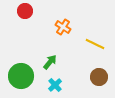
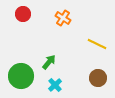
red circle: moved 2 px left, 3 px down
orange cross: moved 9 px up
yellow line: moved 2 px right
green arrow: moved 1 px left
brown circle: moved 1 px left, 1 px down
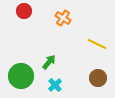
red circle: moved 1 px right, 3 px up
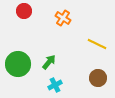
green circle: moved 3 px left, 12 px up
cyan cross: rotated 16 degrees clockwise
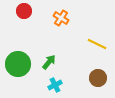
orange cross: moved 2 px left
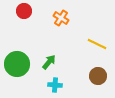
green circle: moved 1 px left
brown circle: moved 2 px up
cyan cross: rotated 32 degrees clockwise
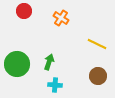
green arrow: rotated 21 degrees counterclockwise
